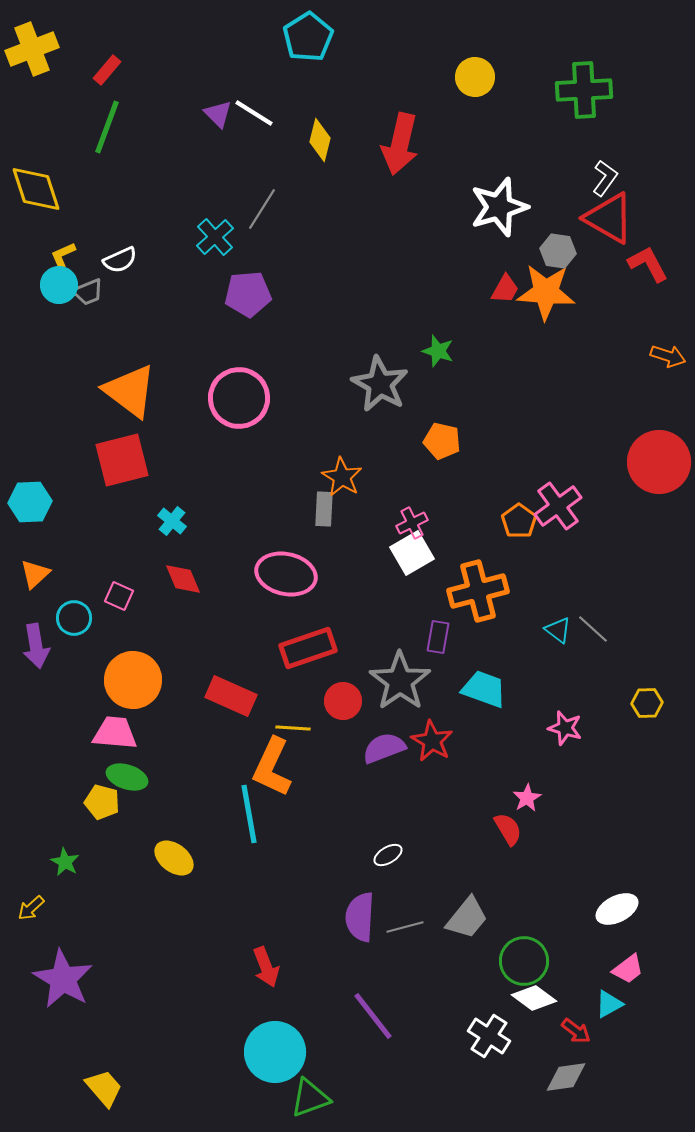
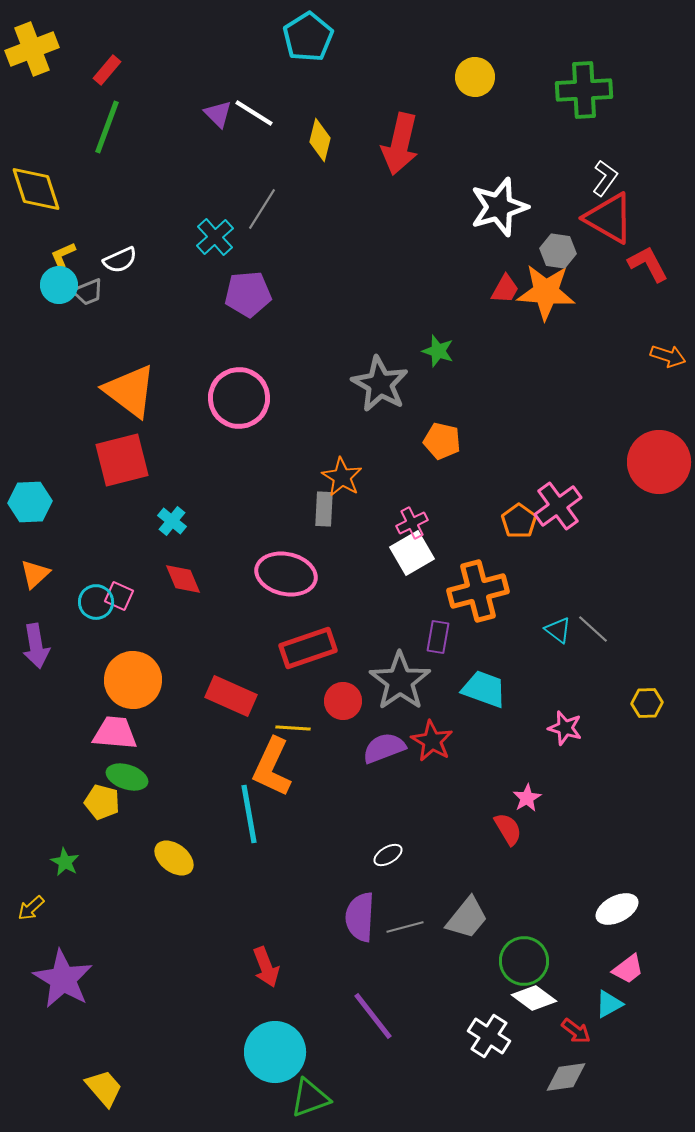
cyan circle at (74, 618): moved 22 px right, 16 px up
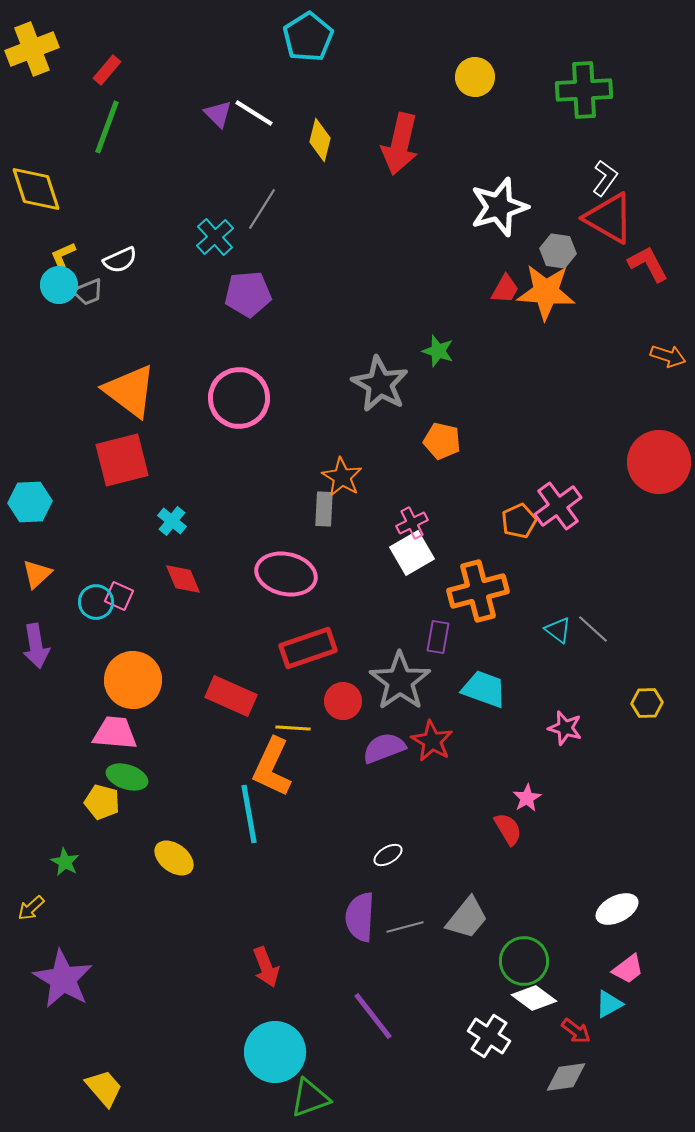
orange pentagon at (519, 521): rotated 12 degrees clockwise
orange triangle at (35, 574): moved 2 px right
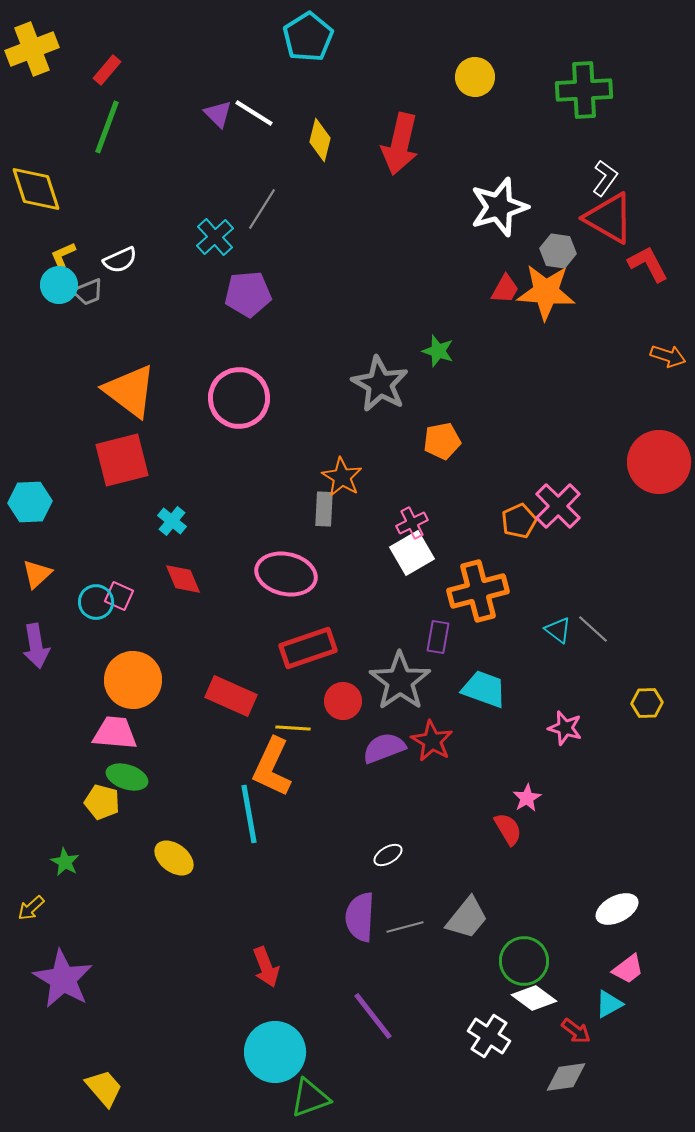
orange pentagon at (442, 441): rotated 24 degrees counterclockwise
pink cross at (558, 506): rotated 9 degrees counterclockwise
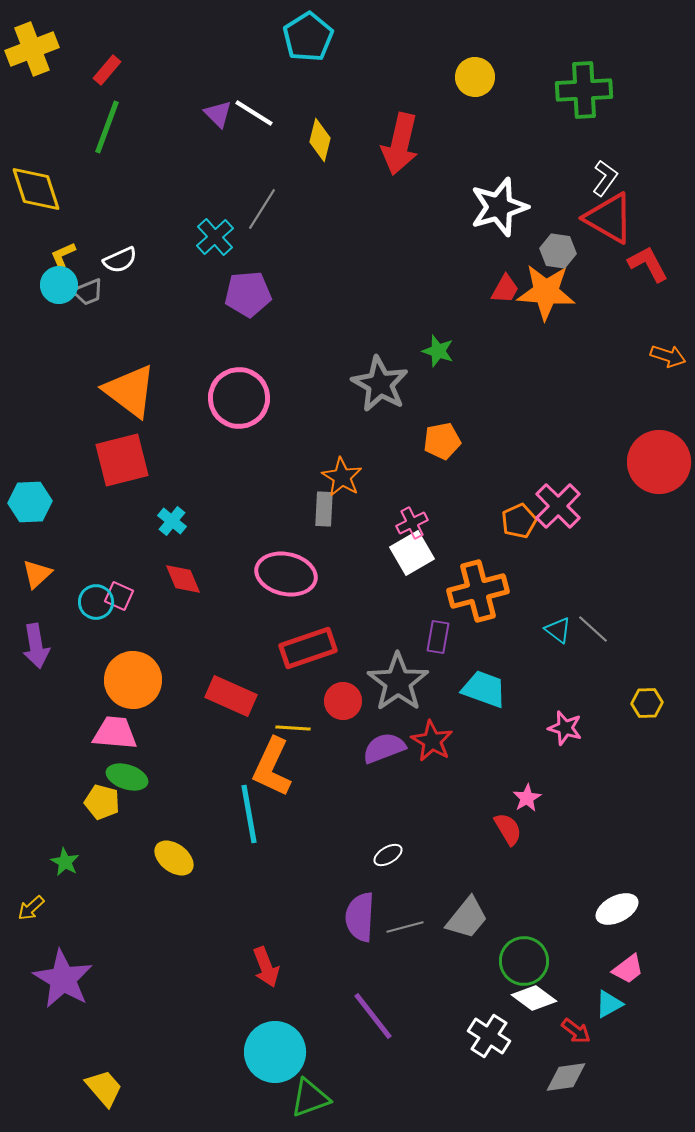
gray star at (400, 681): moved 2 px left, 1 px down
